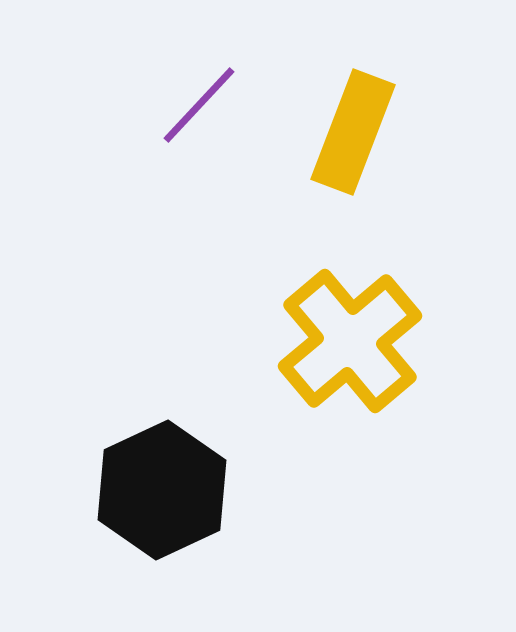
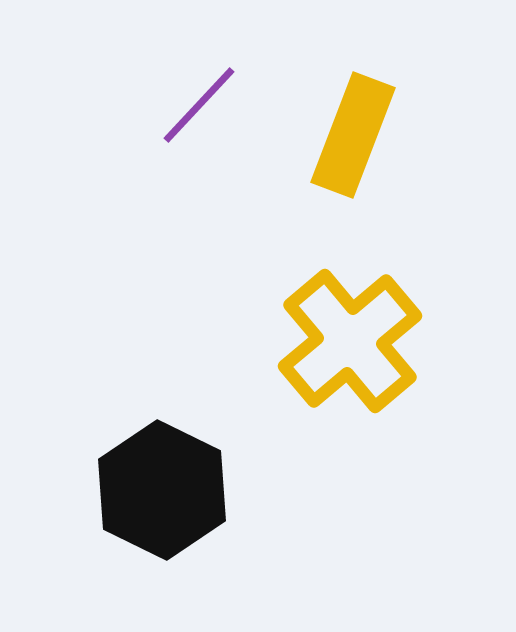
yellow rectangle: moved 3 px down
black hexagon: rotated 9 degrees counterclockwise
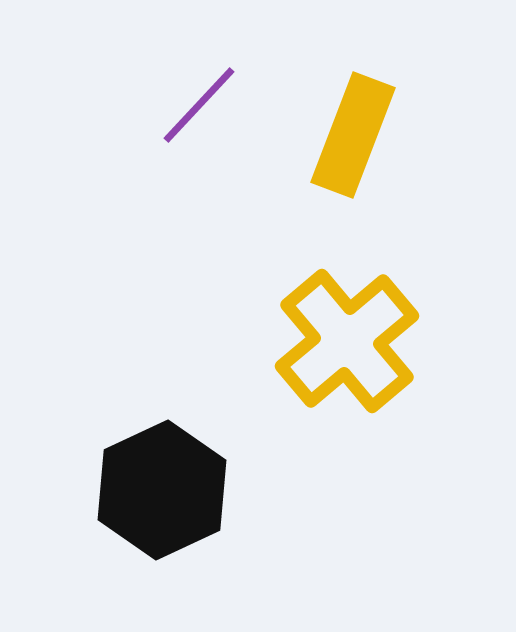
yellow cross: moved 3 px left
black hexagon: rotated 9 degrees clockwise
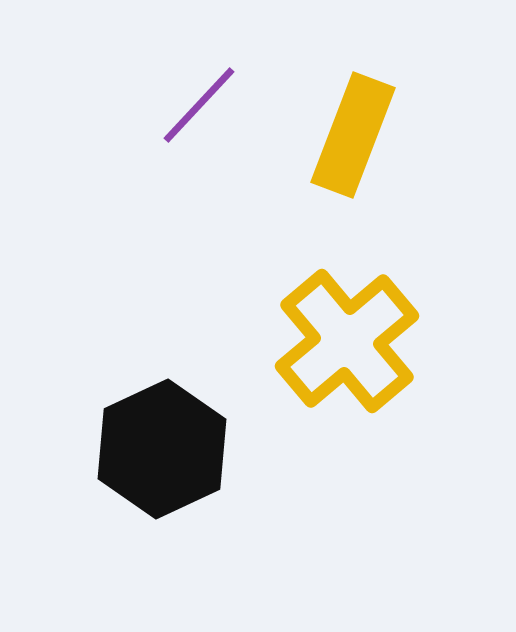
black hexagon: moved 41 px up
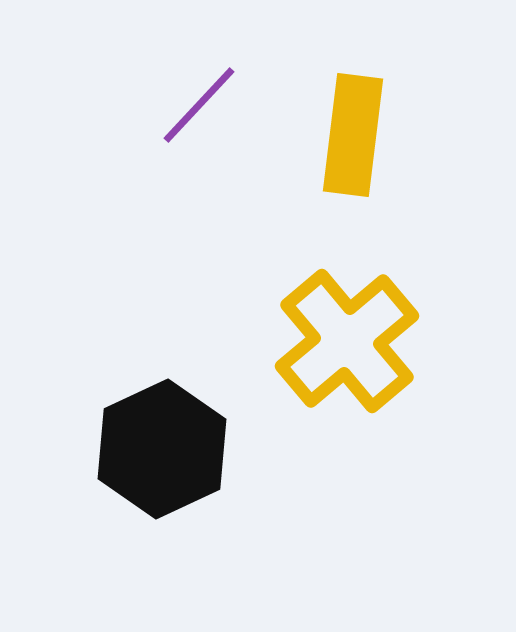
yellow rectangle: rotated 14 degrees counterclockwise
